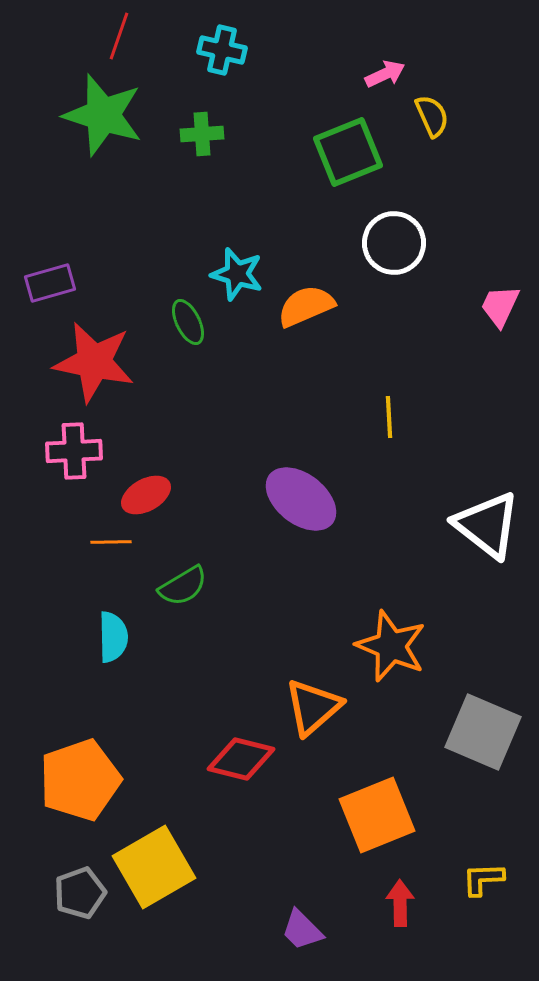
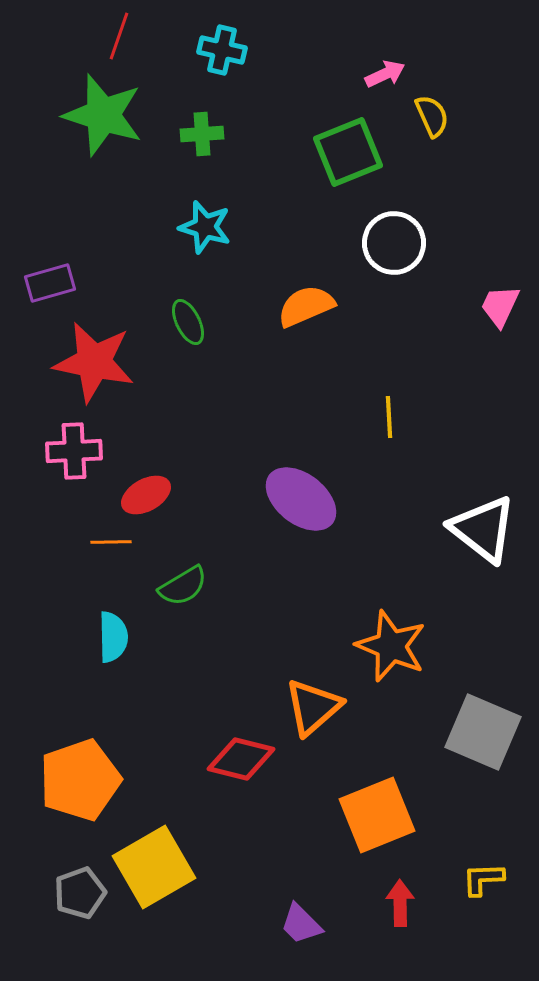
cyan star: moved 32 px left, 47 px up
white triangle: moved 4 px left, 4 px down
purple trapezoid: moved 1 px left, 6 px up
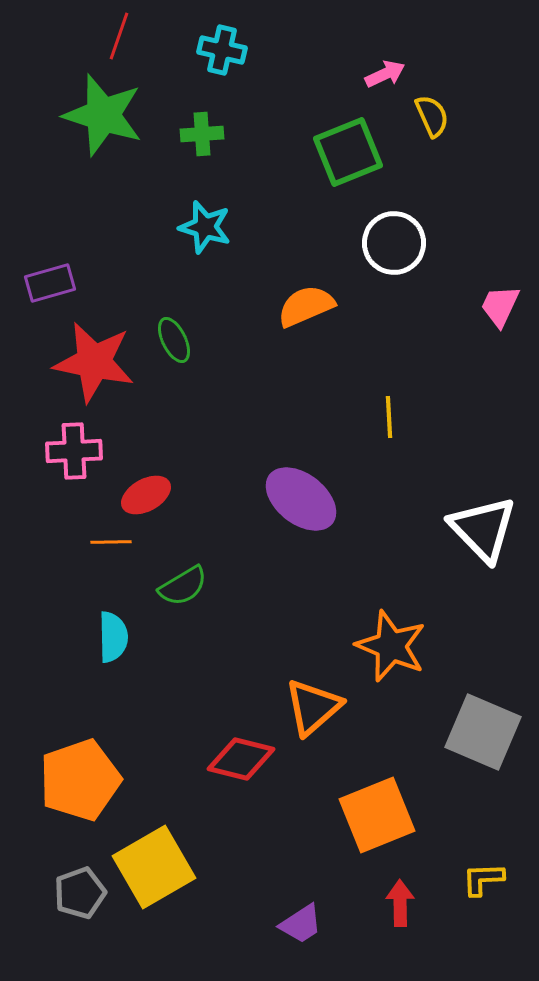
green ellipse: moved 14 px left, 18 px down
white triangle: rotated 8 degrees clockwise
purple trapezoid: rotated 78 degrees counterclockwise
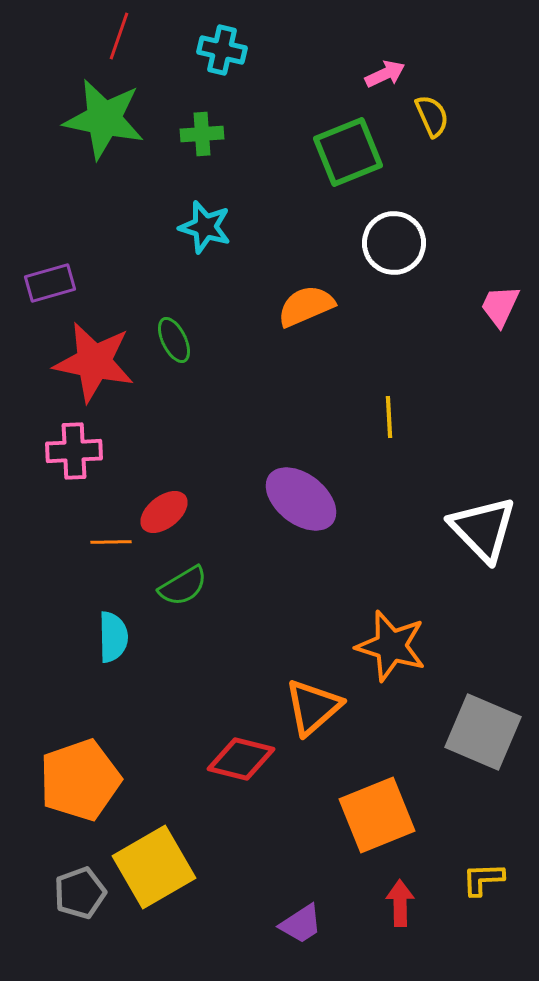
green star: moved 1 px right, 4 px down; rotated 6 degrees counterclockwise
red ellipse: moved 18 px right, 17 px down; rotated 9 degrees counterclockwise
orange star: rotated 6 degrees counterclockwise
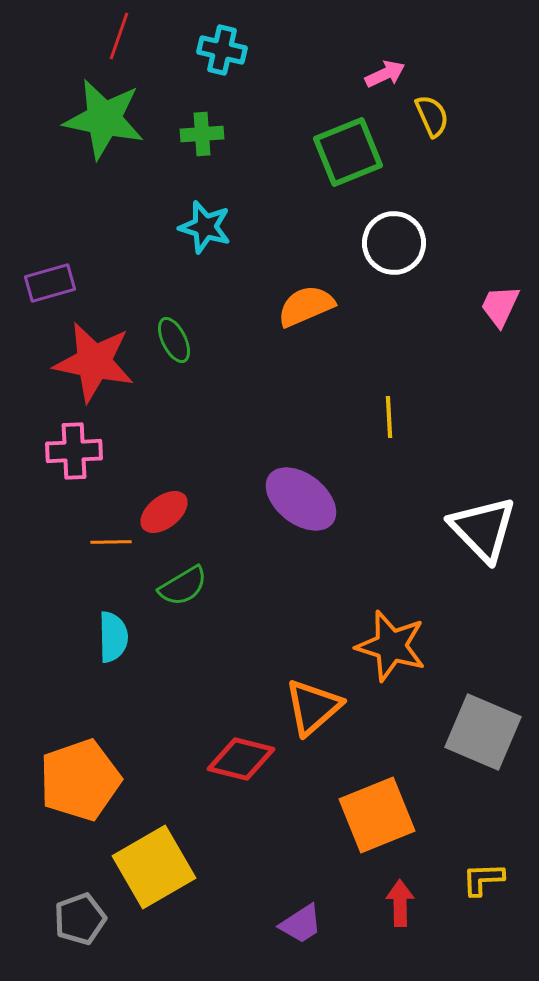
gray pentagon: moved 26 px down
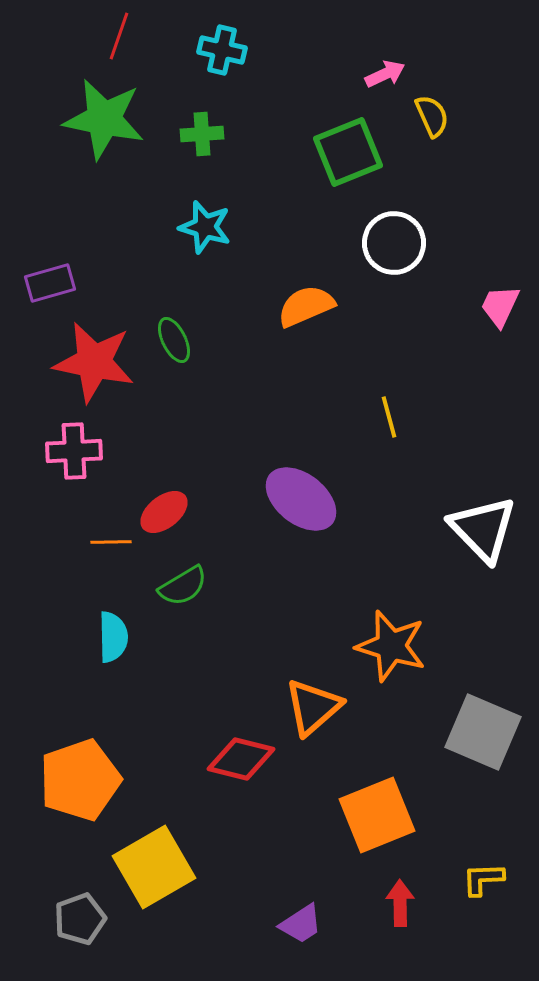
yellow line: rotated 12 degrees counterclockwise
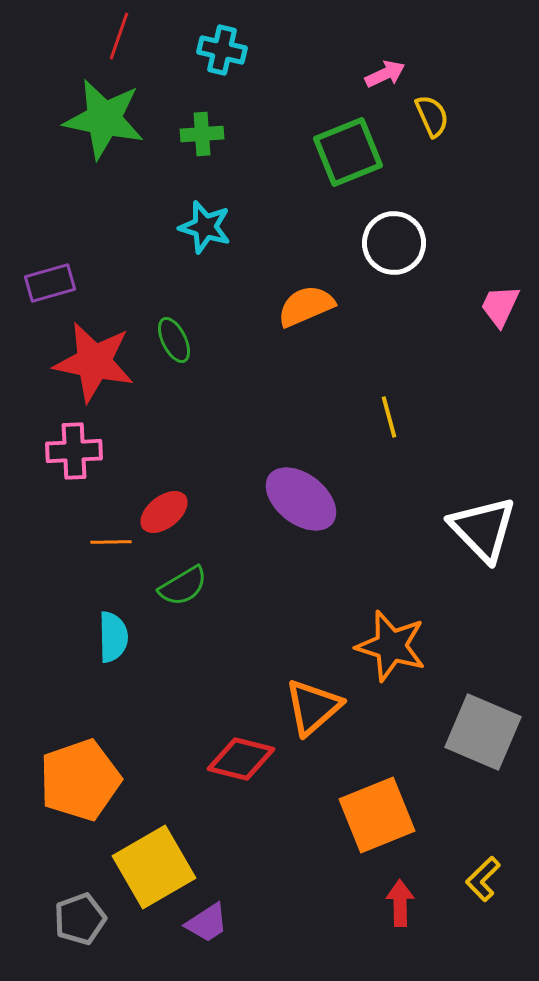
yellow L-shape: rotated 42 degrees counterclockwise
purple trapezoid: moved 94 px left, 1 px up
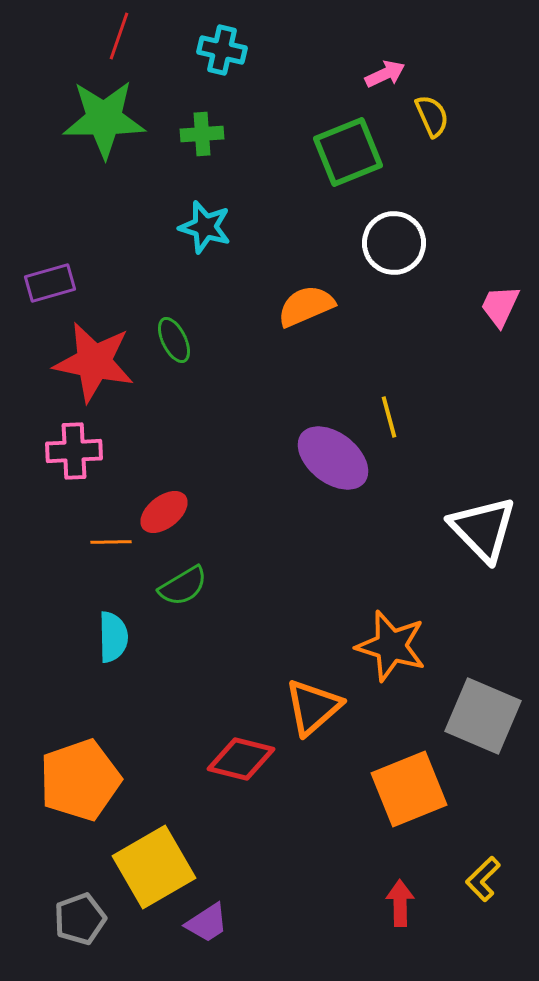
green star: rotated 12 degrees counterclockwise
purple ellipse: moved 32 px right, 41 px up
gray square: moved 16 px up
orange square: moved 32 px right, 26 px up
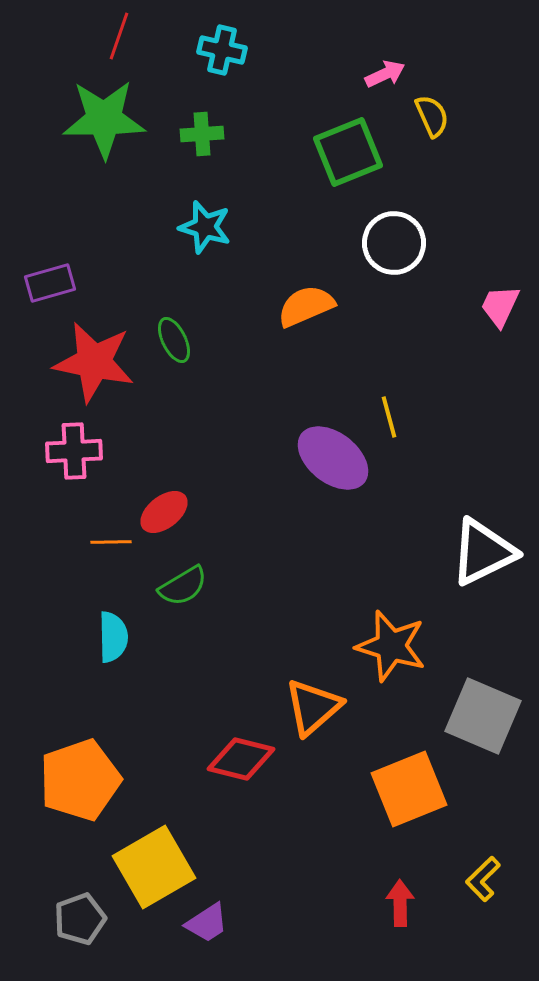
white triangle: moved 23 px down; rotated 48 degrees clockwise
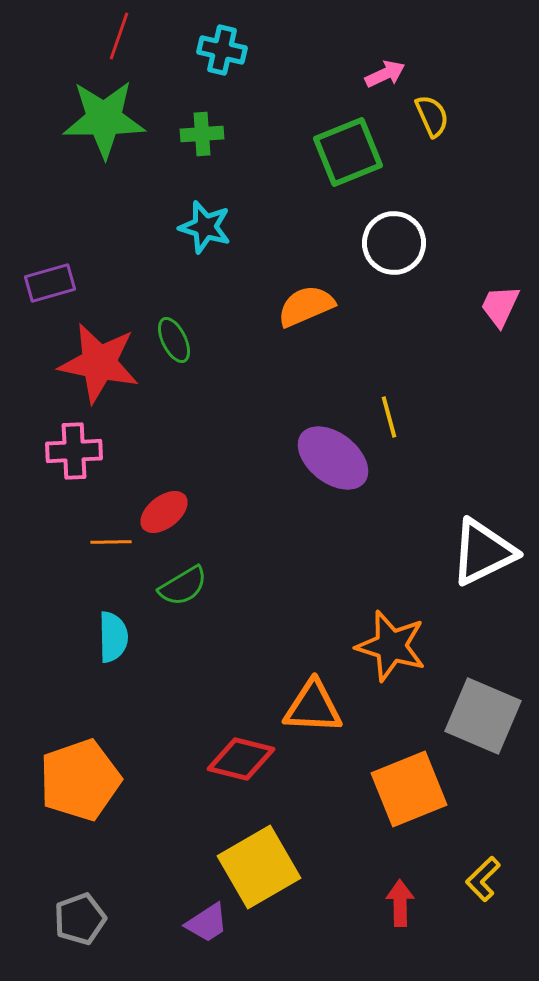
red star: moved 5 px right, 1 px down
orange triangle: rotated 44 degrees clockwise
yellow square: moved 105 px right
